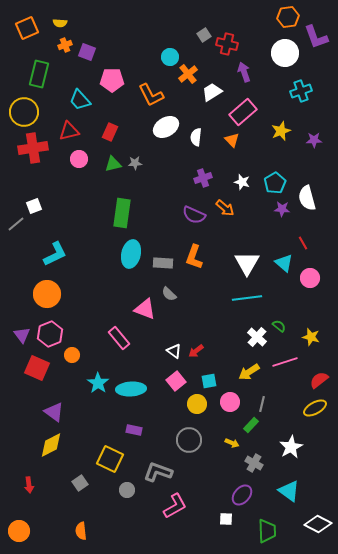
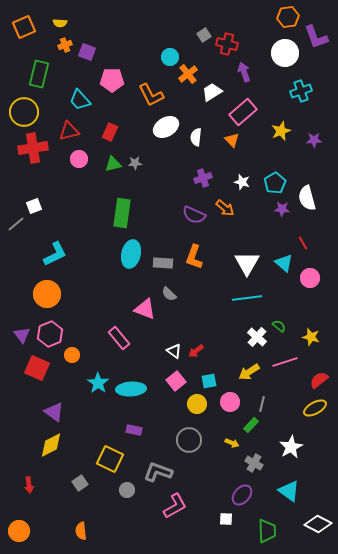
orange square at (27, 28): moved 3 px left, 1 px up
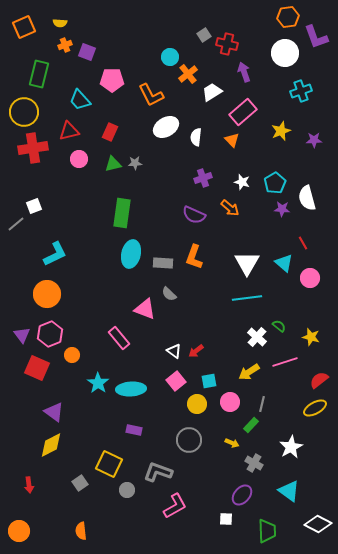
orange arrow at (225, 208): moved 5 px right
yellow square at (110, 459): moved 1 px left, 5 px down
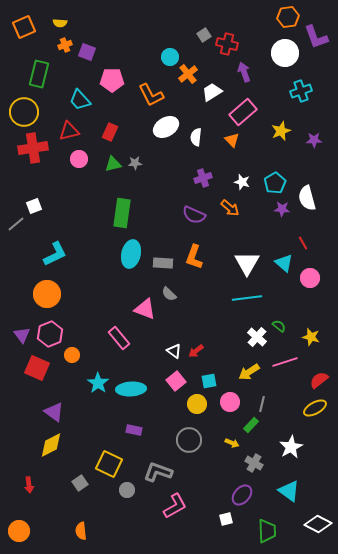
white square at (226, 519): rotated 16 degrees counterclockwise
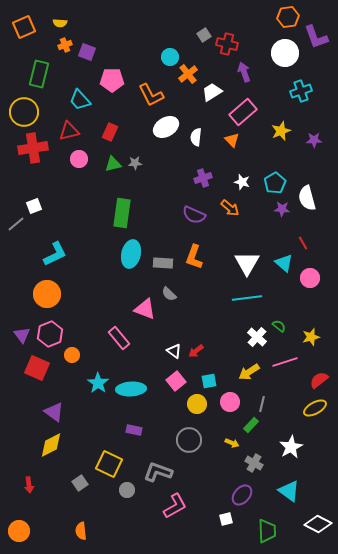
yellow star at (311, 337): rotated 30 degrees counterclockwise
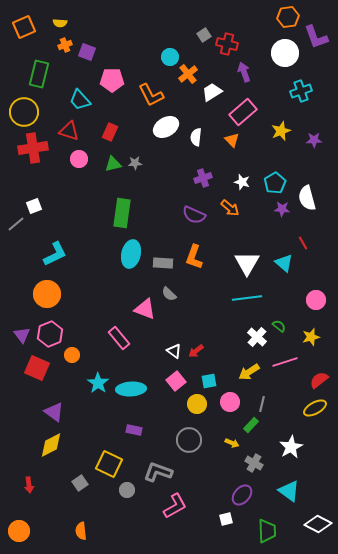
red triangle at (69, 131): rotated 30 degrees clockwise
pink circle at (310, 278): moved 6 px right, 22 px down
